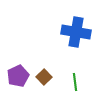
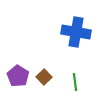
purple pentagon: rotated 15 degrees counterclockwise
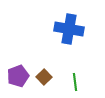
blue cross: moved 7 px left, 3 px up
purple pentagon: rotated 20 degrees clockwise
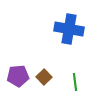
purple pentagon: rotated 15 degrees clockwise
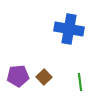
green line: moved 5 px right
